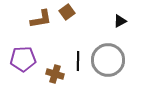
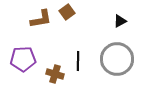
gray circle: moved 9 px right, 1 px up
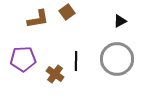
brown L-shape: moved 3 px left
black line: moved 2 px left
brown cross: rotated 18 degrees clockwise
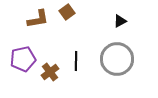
purple pentagon: rotated 10 degrees counterclockwise
brown cross: moved 5 px left, 2 px up; rotated 18 degrees clockwise
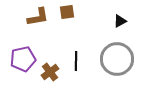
brown square: rotated 28 degrees clockwise
brown L-shape: moved 2 px up
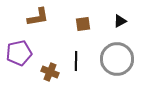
brown square: moved 16 px right, 12 px down
purple pentagon: moved 4 px left, 6 px up
brown cross: rotated 30 degrees counterclockwise
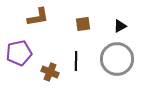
black triangle: moved 5 px down
